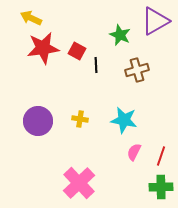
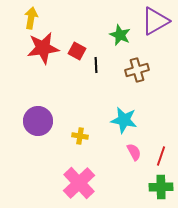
yellow arrow: rotated 75 degrees clockwise
yellow cross: moved 17 px down
pink semicircle: rotated 126 degrees clockwise
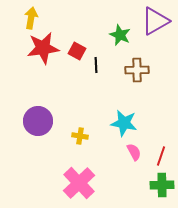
brown cross: rotated 15 degrees clockwise
cyan star: moved 3 px down
green cross: moved 1 px right, 2 px up
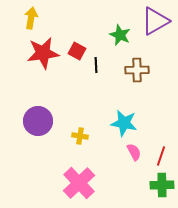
red star: moved 5 px down
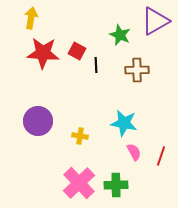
red star: rotated 12 degrees clockwise
green cross: moved 46 px left
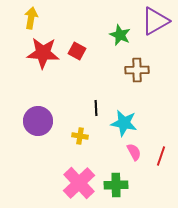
black line: moved 43 px down
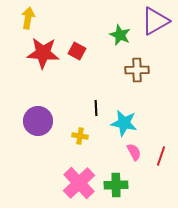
yellow arrow: moved 3 px left
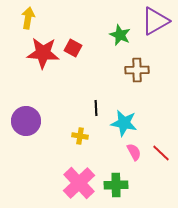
red square: moved 4 px left, 3 px up
purple circle: moved 12 px left
red line: moved 3 px up; rotated 66 degrees counterclockwise
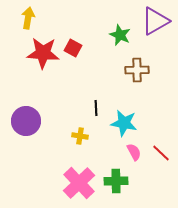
green cross: moved 4 px up
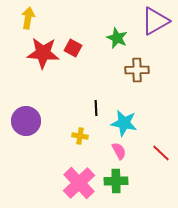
green star: moved 3 px left, 3 px down
pink semicircle: moved 15 px left, 1 px up
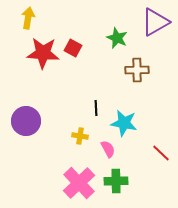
purple triangle: moved 1 px down
pink semicircle: moved 11 px left, 2 px up
